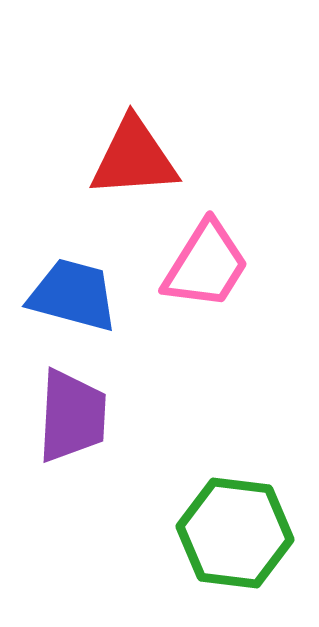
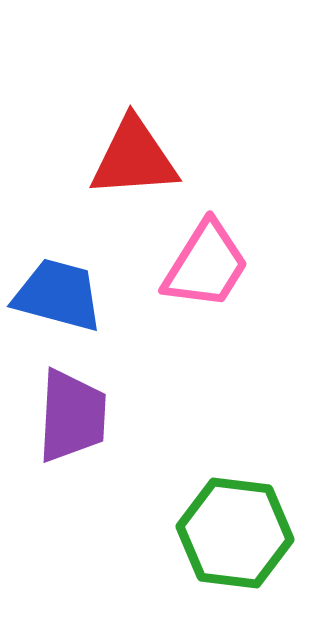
blue trapezoid: moved 15 px left
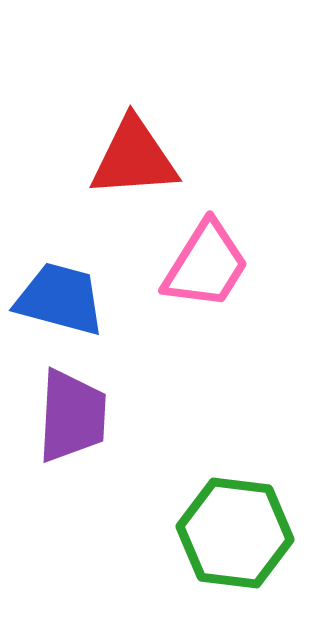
blue trapezoid: moved 2 px right, 4 px down
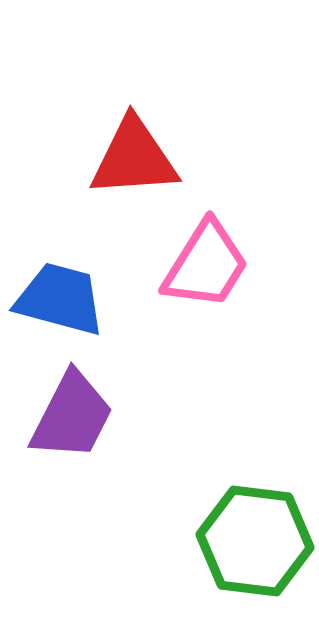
purple trapezoid: rotated 24 degrees clockwise
green hexagon: moved 20 px right, 8 px down
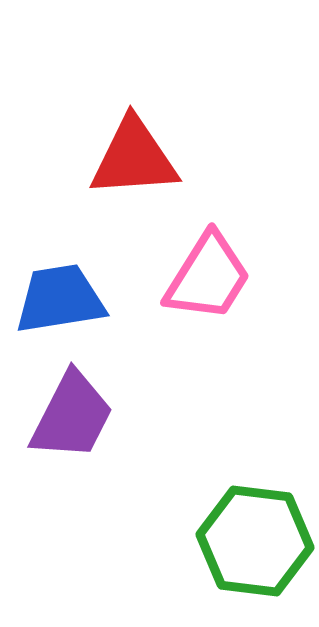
pink trapezoid: moved 2 px right, 12 px down
blue trapezoid: rotated 24 degrees counterclockwise
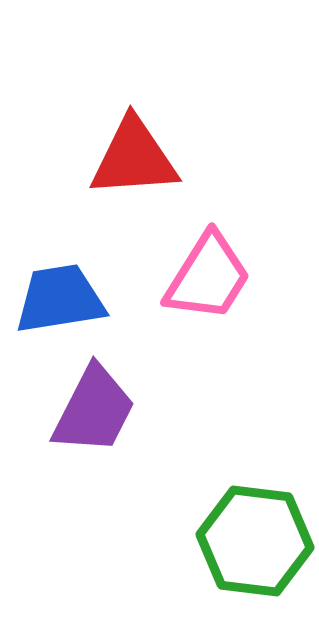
purple trapezoid: moved 22 px right, 6 px up
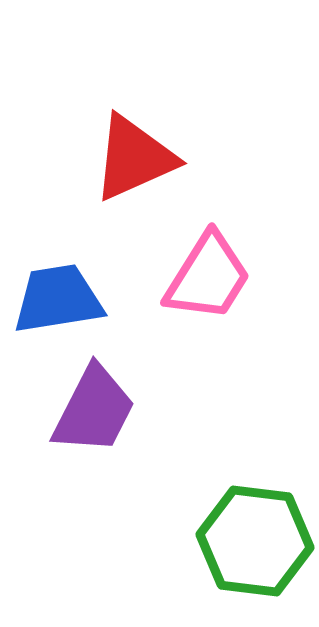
red triangle: rotated 20 degrees counterclockwise
blue trapezoid: moved 2 px left
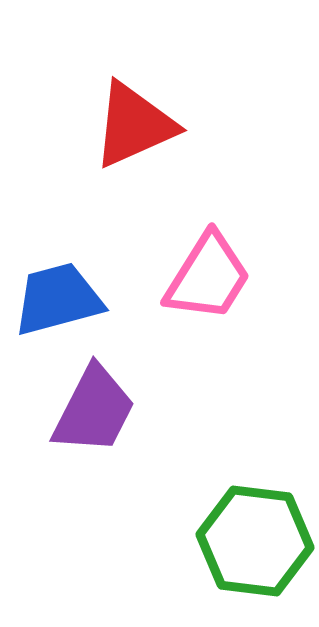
red triangle: moved 33 px up
blue trapezoid: rotated 6 degrees counterclockwise
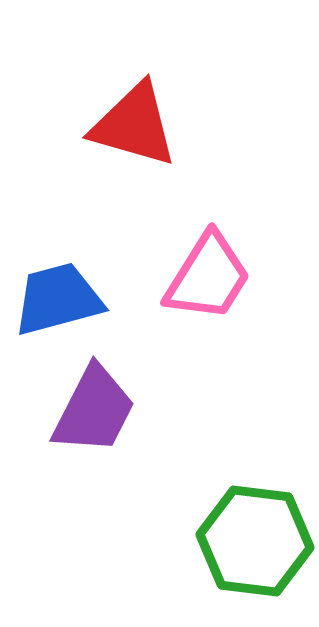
red triangle: rotated 40 degrees clockwise
